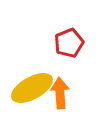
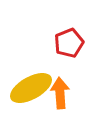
yellow ellipse: moved 1 px left
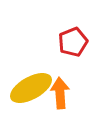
red pentagon: moved 4 px right, 1 px up
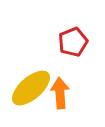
yellow ellipse: rotated 12 degrees counterclockwise
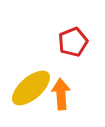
orange arrow: moved 1 px right, 1 px down
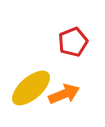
orange arrow: moved 3 px right; rotated 72 degrees clockwise
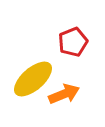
yellow ellipse: moved 2 px right, 9 px up
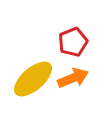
orange arrow: moved 9 px right, 16 px up
